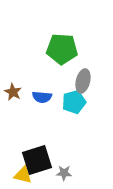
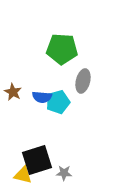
cyan pentagon: moved 16 px left
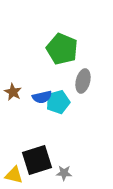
green pentagon: rotated 20 degrees clockwise
blue semicircle: rotated 18 degrees counterclockwise
yellow triangle: moved 9 px left
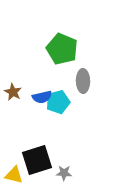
gray ellipse: rotated 15 degrees counterclockwise
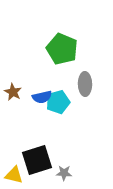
gray ellipse: moved 2 px right, 3 px down
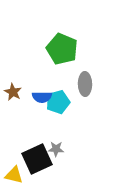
blue semicircle: rotated 12 degrees clockwise
black square: moved 1 px up; rotated 8 degrees counterclockwise
gray star: moved 8 px left, 24 px up
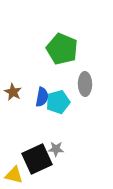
blue semicircle: rotated 78 degrees counterclockwise
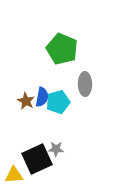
brown star: moved 13 px right, 9 px down
yellow triangle: rotated 18 degrees counterclockwise
